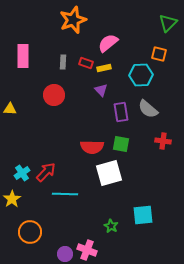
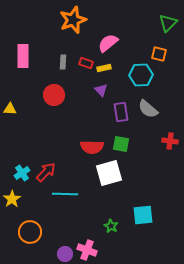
red cross: moved 7 px right
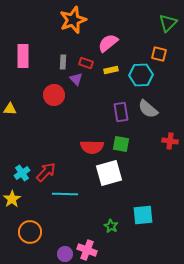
yellow rectangle: moved 7 px right, 2 px down
purple triangle: moved 25 px left, 11 px up
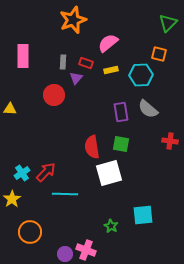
purple triangle: moved 1 px up; rotated 24 degrees clockwise
red semicircle: rotated 80 degrees clockwise
pink cross: moved 1 px left
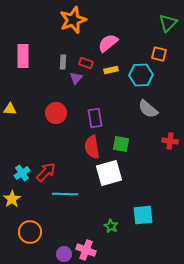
red circle: moved 2 px right, 18 px down
purple rectangle: moved 26 px left, 6 px down
purple circle: moved 1 px left
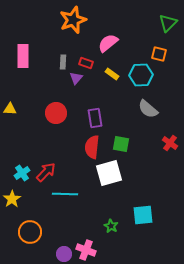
yellow rectangle: moved 1 px right, 4 px down; rotated 48 degrees clockwise
red cross: moved 2 px down; rotated 28 degrees clockwise
red semicircle: rotated 15 degrees clockwise
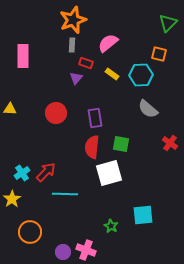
gray rectangle: moved 9 px right, 17 px up
purple circle: moved 1 px left, 2 px up
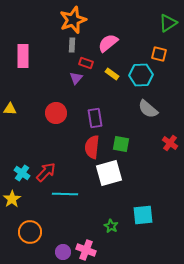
green triangle: rotated 12 degrees clockwise
cyan cross: rotated 21 degrees counterclockwise
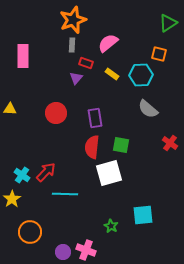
green square: moved 1 px down
cyan cross: moved 2 px down
